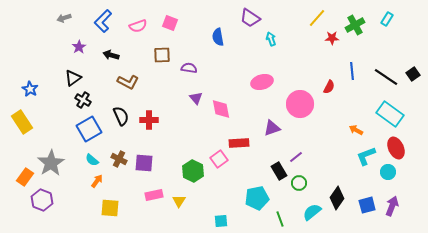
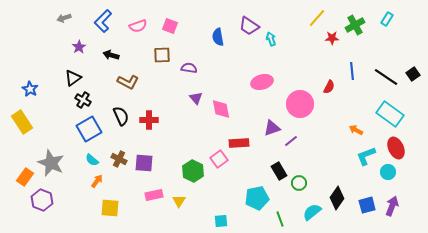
purple trapezoid at (250, 18): moved 1 px left, 8 px down
pink square at (170, 23): moved 3 px down
purple line at (296, 157): moved 5 px left, 16 px up
gray star at (51, 163): rotated 16 degrees counterclockwise
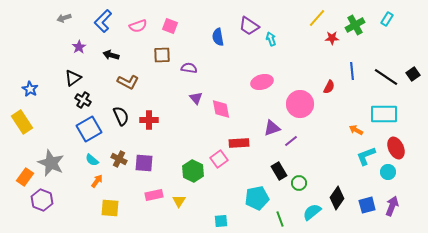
cyan rectangle at (390, 114): moved 6 px left; rotated 36 degrees counterclockwise
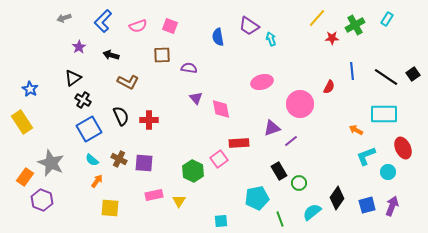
red ellipse at (396, 148): moved 7 px right
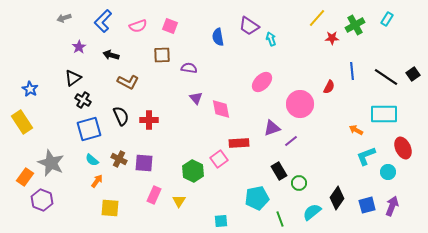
pink ellipse at (262, 82): rotated 30 degrees counterclockwise
blue square at (89, 129): rotated 15 degrees clockwise
pink rectangle at (154, 195): rotated 54 degrees counterclockwise
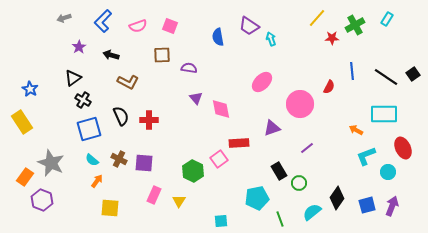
purple line at (291, 141): moved 16 px right, 7 px down
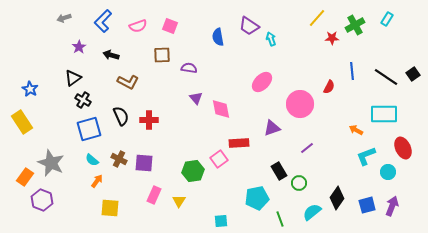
green hexagon at (193, 171): rotated 25 degrees clockwise
